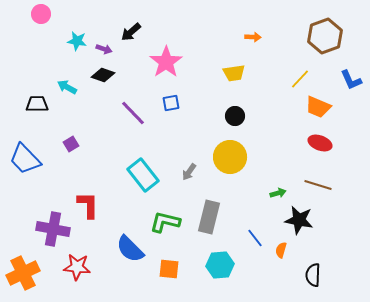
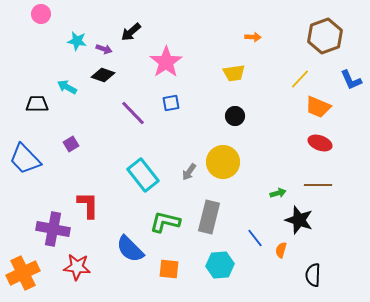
yellow circle: moved 7 px left, 5 px down
brown line: rotated 16 degrees counterclockwise
black star: rotated 8 degrees clockwise
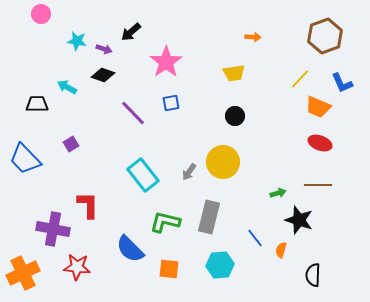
blue L-shape: moved 9 px left, 3 px down
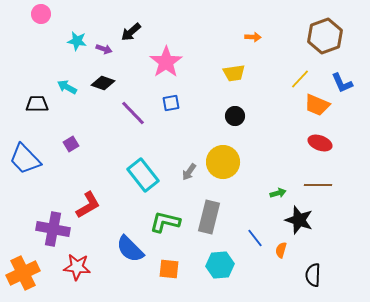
black diamond: moved 8 px down
orange trapezoid: moved 1 px left, 2 px up
red L-shape: rotated 60 degrees clockwise
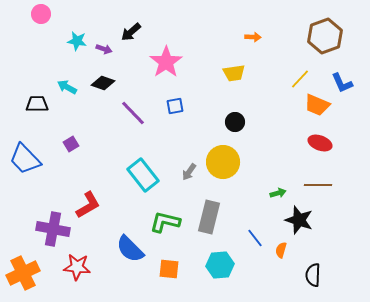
blue square: moved 4 px right, 3 px down
black circle: moved 6 px down
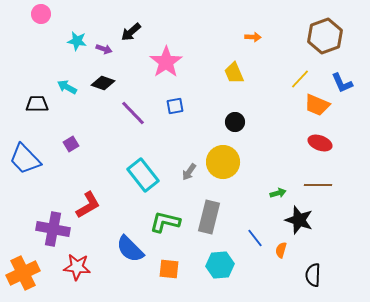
yellow trapezoid: rotated 75 degrees clockwise
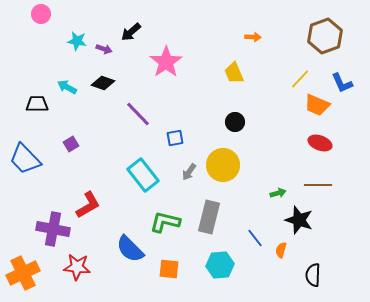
blue square: moved 32 px down
purple line: moved 5 px right, 1 px down
yellow circle: moved 3 px down
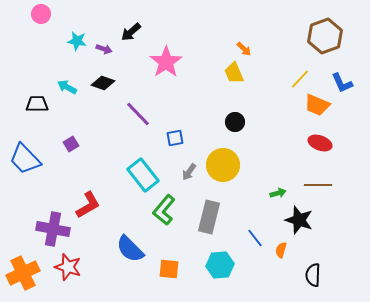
orange arrow: moved 9 px left, 12 px down; rotated 42 degrees clockwise
green L-shape: moved 1 px left, 12 px up; rotated 64 degrees counterclockwise
red star: moved 9 px left; rotated 12 degrees clockwise
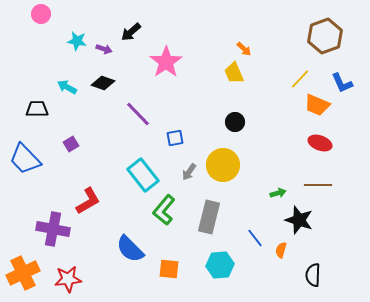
black trapezoid: moved 5 px down
red L-shape: moved 4 px up
red star: moved 12 px down; rotated 24 degrees counterclockwise
